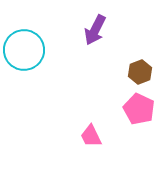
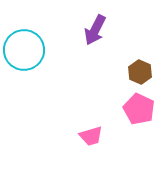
brown hexagon: rotated 15 degrees counterclockwise
pink trapezoid: rotated 80 degrees counterclockwise
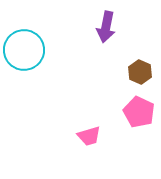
purple arrow: moved 11 px right, 3 px up; rotated 16 degrees counterclockwise
pink pentagon: moved 3 px down
pink trapezoid: moved 2 px left
